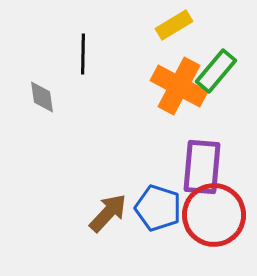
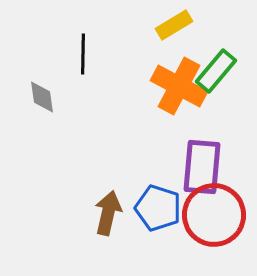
brown arrow: rotated 30 degrees counterclockwise
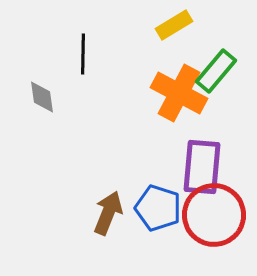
orange cross: moved 7 px down
brown arrow: rotated 9 degrees clockwise
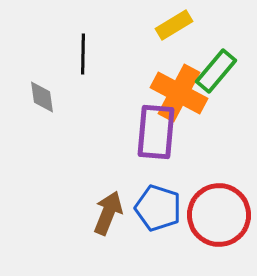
purple rectangle: moved 46 px left, 35 px up
red circle: moved 5 px right
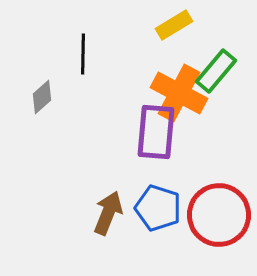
gray diamond: rotated 56 degrees clockwise
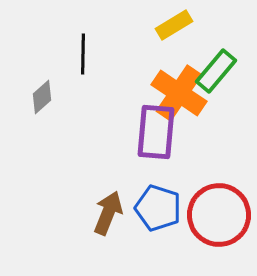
orange cross: rotated 6 degrees clockwise
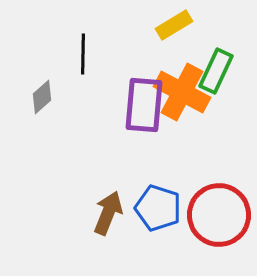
green rectangle: rotated 15 degrees counterclockwise
orange cross: moved 3 px right, 1 px up; rotated 6 degrees counterclockwise
purple rectangle: moved 12 px left, 27 px up
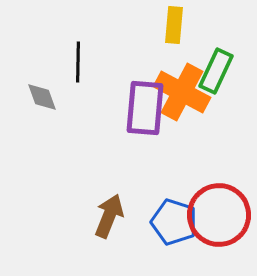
yellow rectangle: rotated 54 degrees counterclockwise
black line: moved 5 px left, 8 px down
gray diamond: rotated 68 degrees counterclockwise
purple rectangle: moved 1 px right, 3 px down
blue pentagon: moved 16 px right, 14 px down
brown arrow: moved 1 px right, 3 px down
